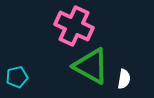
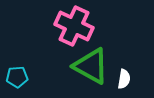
cyan pentagon: rotated 10 degrees clockwise
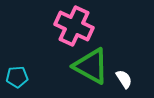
white semicircle: rotated 42 degrees counterclockwise
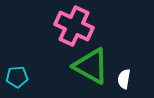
white semicircle: rotated 138 degrees counterclockwise
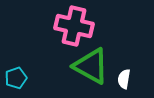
pink cross: rotated 12 degrees counterclockwise
cyan pentagon: moved 1 px left, 1 px down; rotated 15 degrees counterclockwise
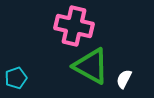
white semicircle: rotated 18 degrees clockwise
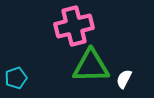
pink cross: rotated 27 degrees counterclockwise
green triangle: rotated 30 degrees counterclockwise
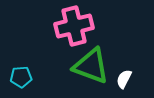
green triangle: rotated 21 degrees clockwise
cyan pentagon: moved 5 px right, 1 px up; rotated 15 degrees clockwise
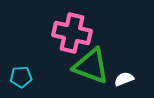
pink cross: moved 2 px left, 7 px down; rotated 27 degrees clockwise
white semicircle: rotated 42 degrees clockwise
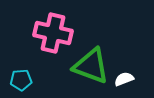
pink cross: moved 19 px left
cyan pentagon: moved 3 px down
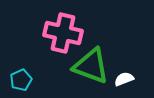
pink cross: moved 10 px right
cyan pentagon: rotated 20 degrees counterclockwise
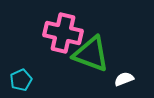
green triangle: moved 12 px up
